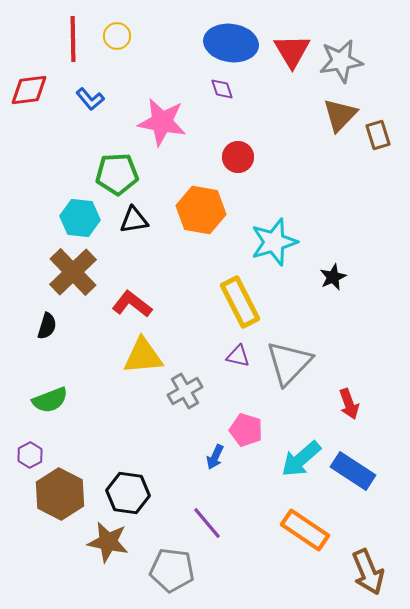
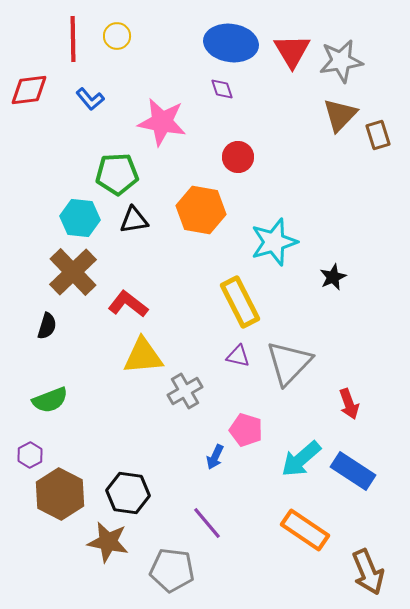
red L-shape: moved 4 px left
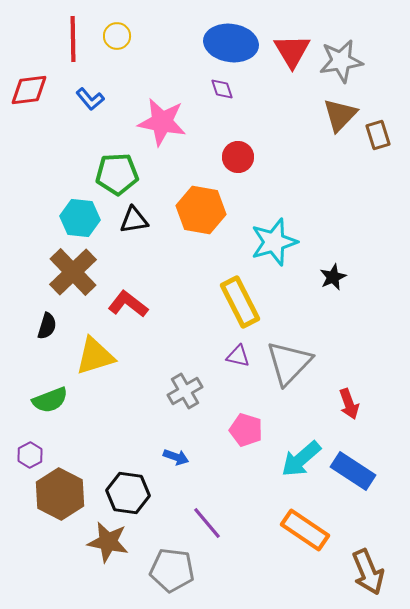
yellow triangle: moved 48 px left; rotated 12 degrees counterclockwise
blue arrow: moved 39 px left; rotated 95 degrees counterclockwise
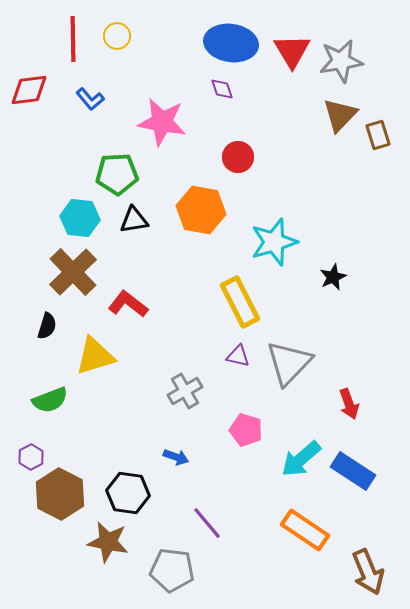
purple hexagon: moved 1 px right, 2 px down
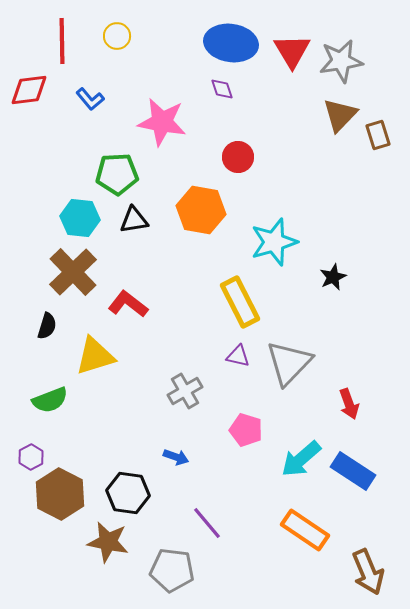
red line: moved 11 px left, 2 px down
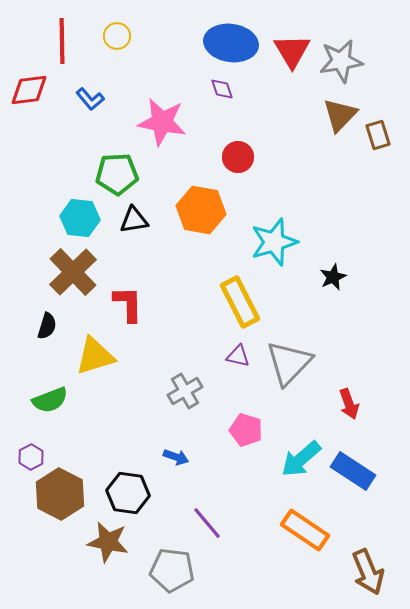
red L-shape: rotated 51 degrees clockwise
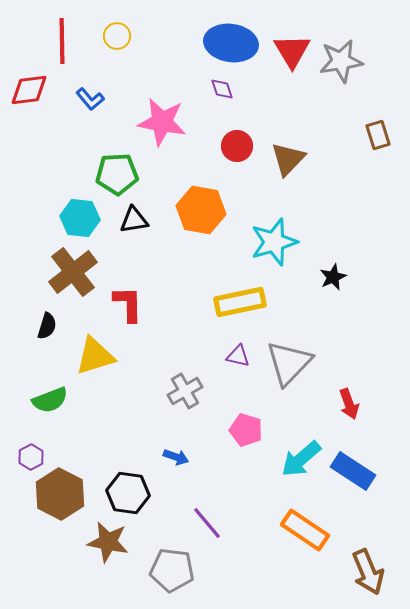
brown triangle: moved 52 px left, 44 px down
red circle: moved 1 px left, 11 px up
brown cross: rotated 6 degrees clockwise
yellow rectangle: rotated 75 degrees counterclockwise
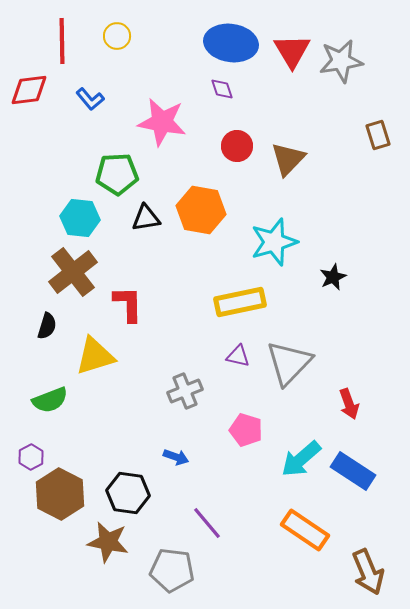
black triangle: moved 12 px right, 2 px up
gray cross: rotated 8 degrees clockwise
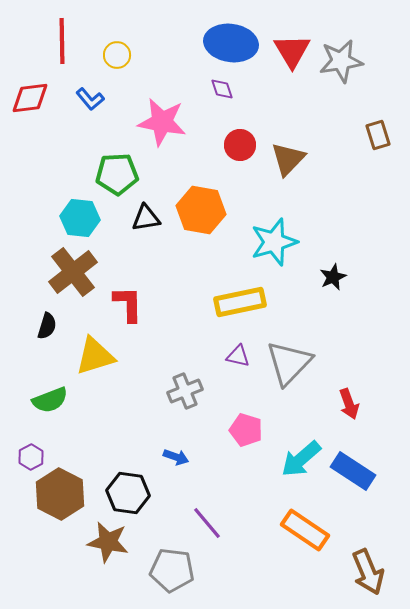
yellow circle: moved 19 px down
red diamond: moved 1 px right, 8 px down
red circle: moved 3 px right, 1 px up
